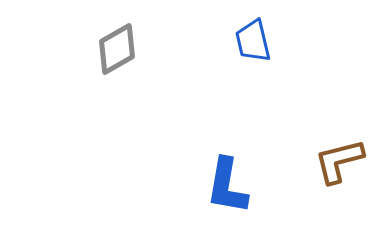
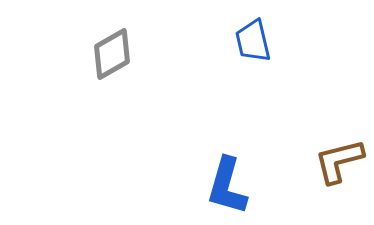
gray diamond: moved 5 px left, 5 px down
blue L-shape: rotated 6 degrees clockwise
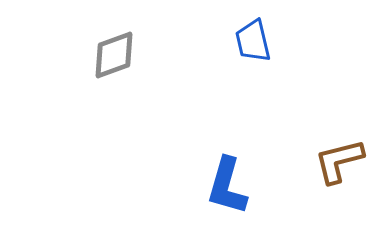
gray diamond: moved 2 px right, 1 px down; rotated 10 degrees clockwise
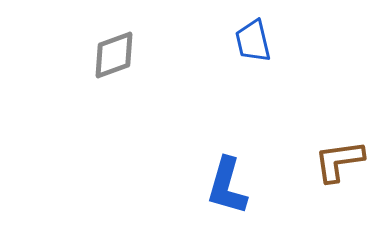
brown L-shape: rotated 6 degrees clockwise
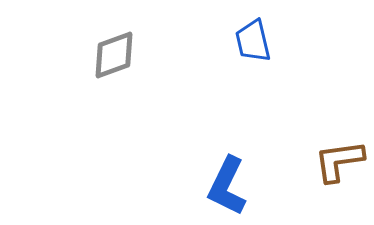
blue L-shape: rotated 10 degrees clockwise
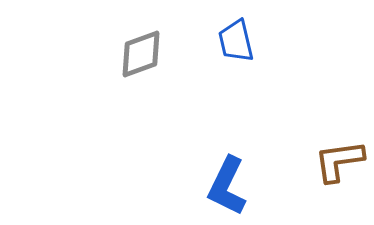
blue trapezoid: moved 17 px left
gray diamond: moved 27 px right, 1 px up
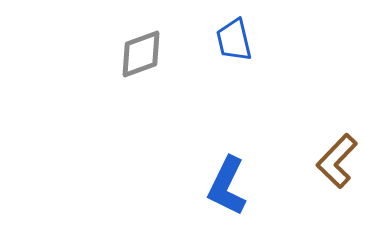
blue trapezoid: moved 2 px left, 1 px up
brown L-shape: moved 2 px left; rotated 38 degrees counterclockwise
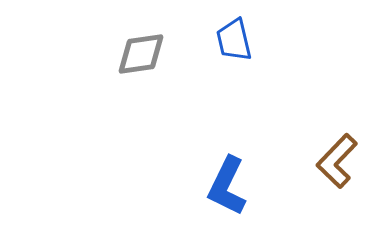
gray diamond: rotated 12 degrees clockwise
